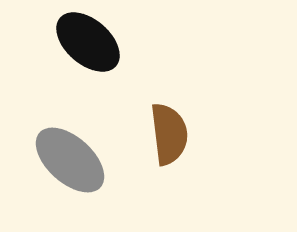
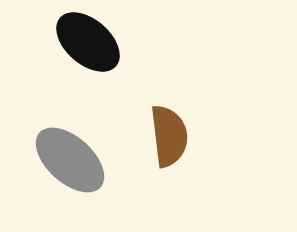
brown semicircle: moved 2 px down
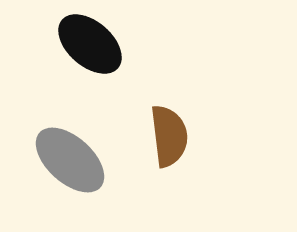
black ellipse: moved 2 px right, 2 px down
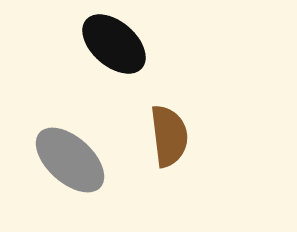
black ellipse: moved 24 px right
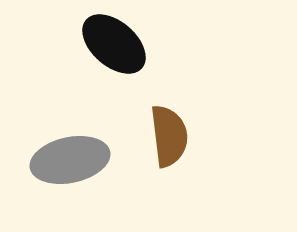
gray ellipse: rotated 54 degrees counterclockwise
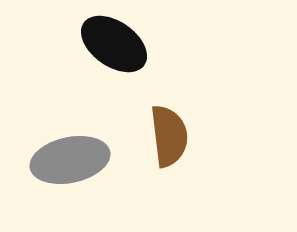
black ellipse: rotated 6 degrees counterclockwise
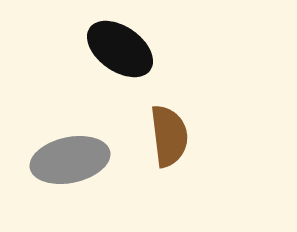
black ellipse: moved 6 px right, 5 px down
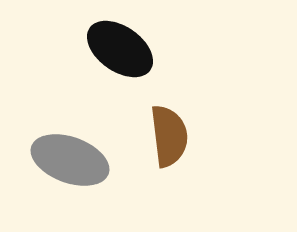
gray ellipse: rotated 32 degrees clockwise
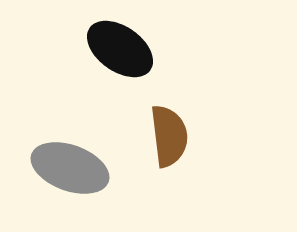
gray ellipse: moved 8 px down
